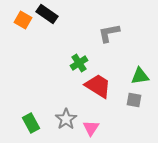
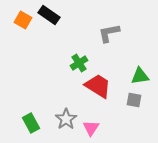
black rectangle: moved 2 px right, 1 px down
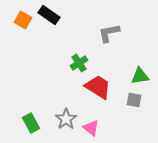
red trapezoid: moved 1 px down
pink triangle: rotated 24 degrees counterclockwise
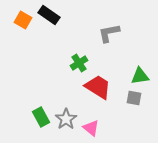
gray square: moved 2 px up
green rectangle: moved 10 px right, 6 px up
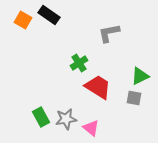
green triangle: rotated 18 degrees counterclockwise
gray star: rotated 25 degrees clockwise
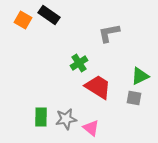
green rectangle: rotated 30 degrees clockwise
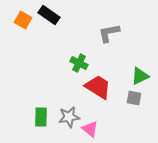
green cross: rotated 30 degrees counterclockwise
gray star: moved 3 px right, 2 px up
pink triangle: moved 1 px left, 1 px down
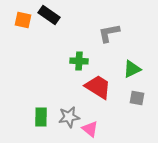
orange square: rotated 18 degrees counterclockwise
green cross: moved 2 px up; rotated 24 degrees counterclockwise
green triangle: moved 8 px left, 7 px up
gray square: moved 3 px right
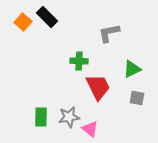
black rectangle: moved 2 px left, 2 px down; rotated 10 degrees clockwise
orange square: moved 2 px down; rotated 30 degrees clockwise
red trapezoid: rotated 32 degrees clockwise
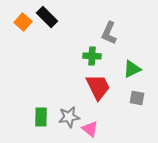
gray L-shape: rotated 55 degrees counterclockwise
green cross: moved 13 px right, 5 px up
